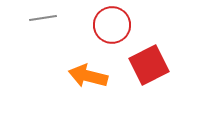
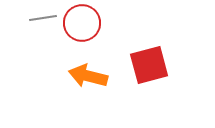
red circle: moved 30 px left, 2 px up
red square: rotated 12 degrees clockwise
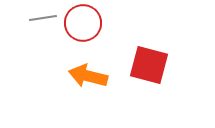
red circle: moved 1 px right
red square: rotated 30 degrees clockwise
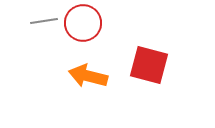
gray line: moved 1 px right, 3 px down
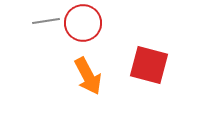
gray line: moved 2 px right
orange arrow: rotated 132 degrees counterclockwise
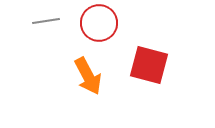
red circle: moved 16 px right
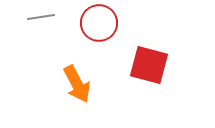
gray line: moved 5 px left, 4 px up
orange arrow: moved 11 px left, 8 px down
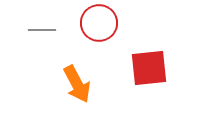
gray line: moved 1 px right, 13 px down; rotated 8 degrees clockwise
red square: moved 3 px down; rotated 21 degrees counterclockwise
